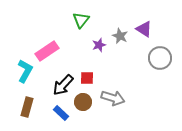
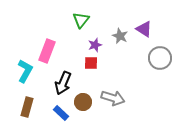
purple star: moved 4 px left
pink rectangle: rotated 35 degrees counterclockwise
red square: moved 4 px right, 15 px up
black arrow: moved 2 px up; rotated 20 degrees counterclockwise
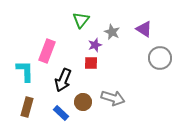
gray star: moved 8 px left, 4 px up
cyan L-shape: rotated 30 degrees counterclockwise
black arrow: moved 3 px up
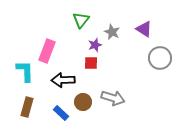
black arrow: rotated 65 degrees clockwise
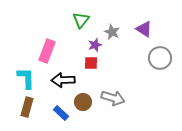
cyan L-shape: moved 1 px right, 7 px down
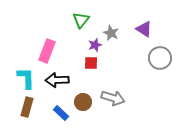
gray star: moved 1 px left, 1 px down
black arrow: moved 6 px left
